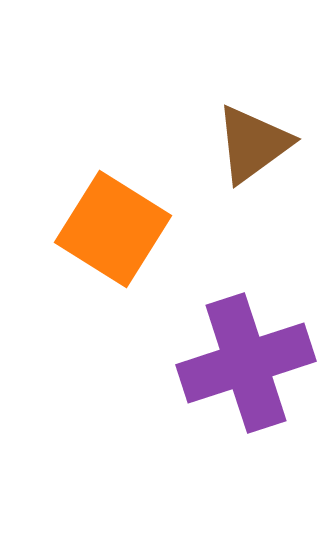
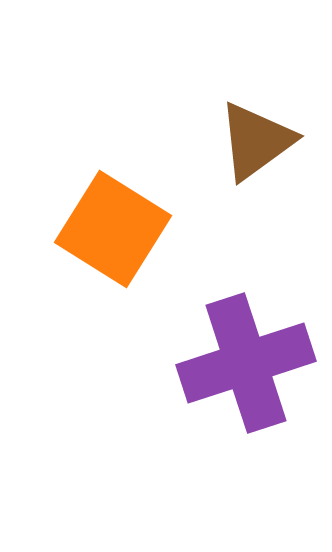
brown triangle: moved 3 px right, 3 px up
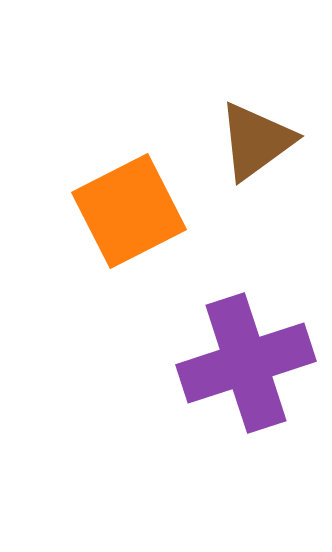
orange square: moved 16 px right, 18 px up; rotated 31 degrees clockwise
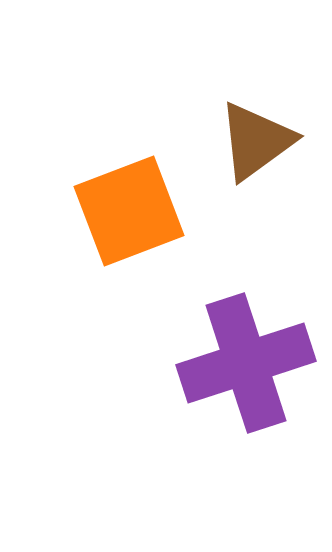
orange square: rotated 6 degrees clockwise
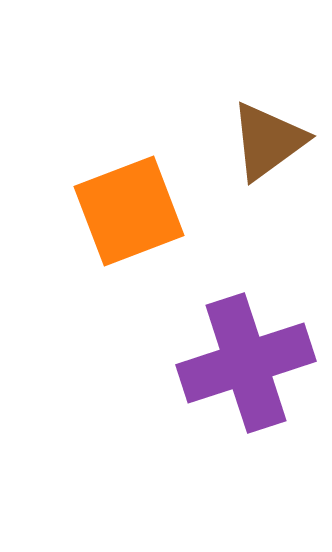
brown triangle: moved 12 px right
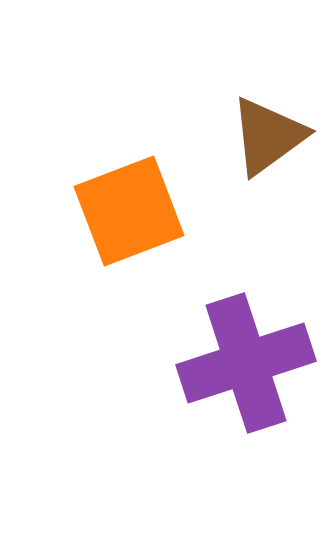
brown triangle: moved 5 px up
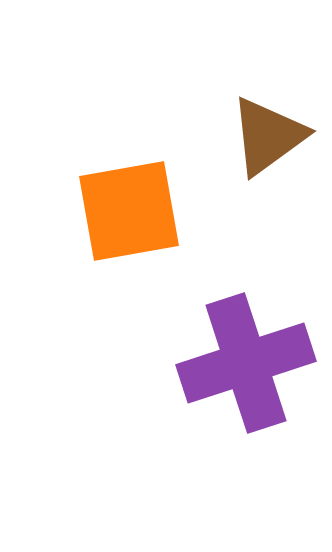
orange square: rotated 11 degrees clockwise
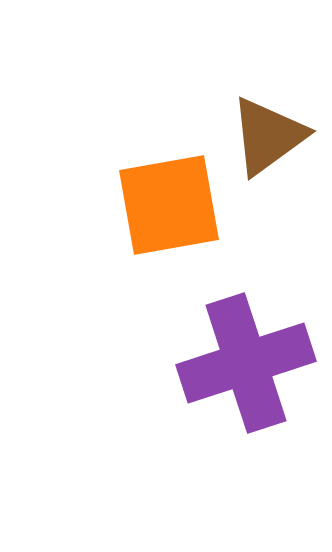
orange square: moved 40 px right, 6 px up
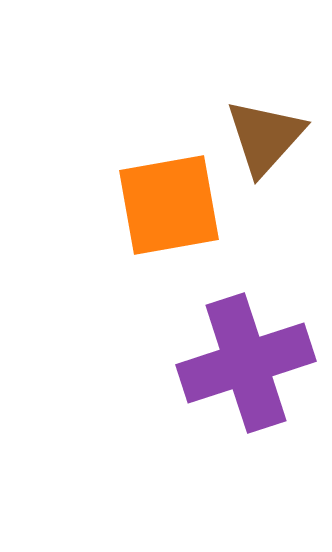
brown triangle: moved 3 px left, 1 px down; rotated 12 degrees counterclockwise
